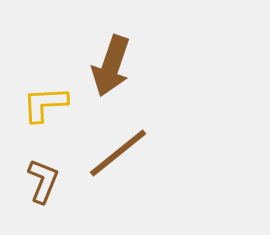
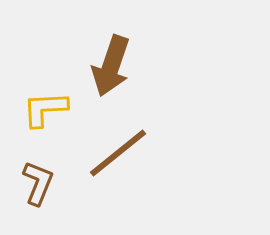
yellow L-shape: moved 5 px down
brown L-shape: moved 5 px left, 2 px down
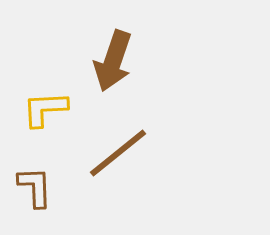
brown arrow: moved 2 px right, 5 px up
brown L-shape: moved 3 px left, 4 px down; rotated 24 degrees counterclockwise
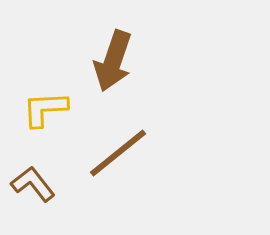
brown L-shape: moved 2 px left, 3 px up; rotated 36 degrees counterclockwise
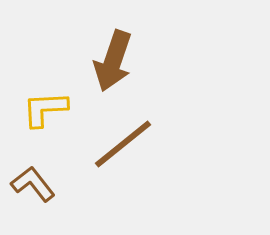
brown line: moved 5 px right, 9 px up
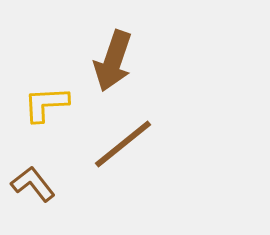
yellow L-shape: moved 1 px right, 5 px up
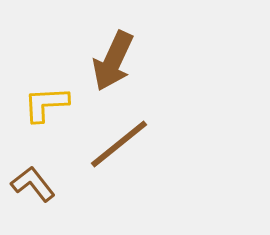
brown arrow: rotated 6 degrees clockwise
brown line: moved 4 px left
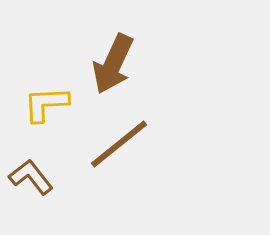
brown arrow: moved 3 px down
brown L-shape: moved 2 px left, 7 px up
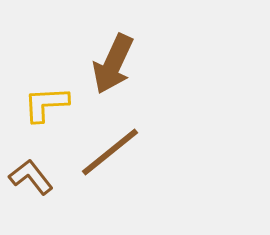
brown line: moved 9 px left, 8 px down
